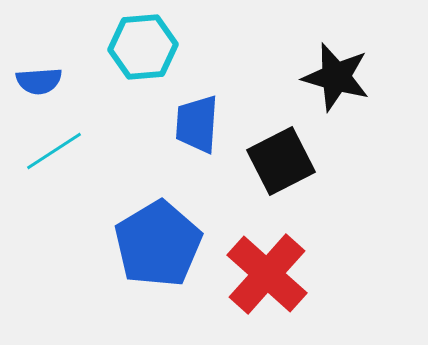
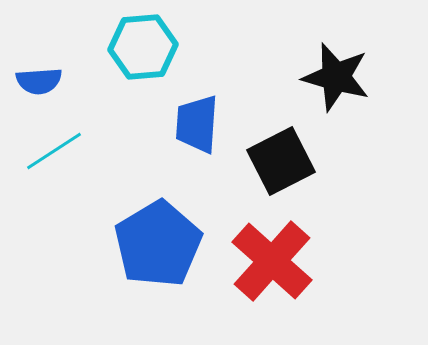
red cross: moved 5 px right, 13 px up
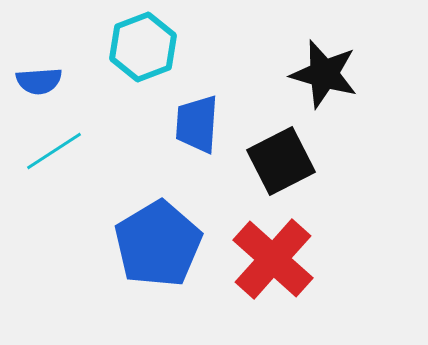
cyan hexagon: rotated 16 degrees counterclockwise
black star: moved 12 px left, 3 px up
red cross: moved 1 px right, 2 px up
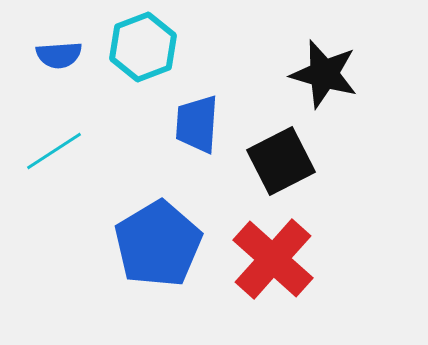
blue semicircle: moved 20 px right, 26 px up
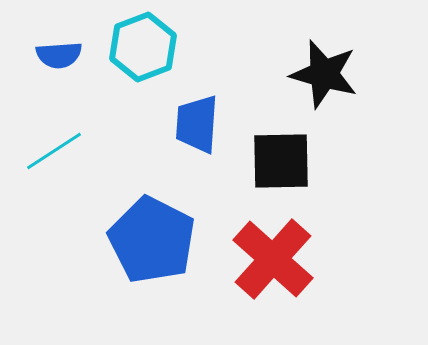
black square: rotated 26 degrees clockwise
blue pentagon: moved 6 px left, 4 px up; rotated 14 degrees counterclockwise
